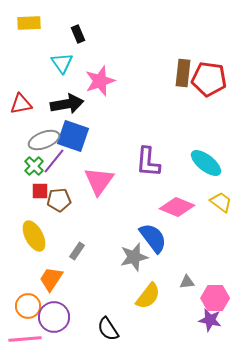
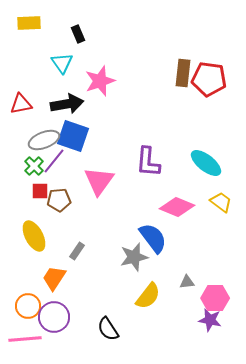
orange trapezoid: moved 3 px right, 1 px up
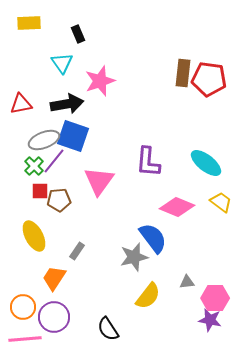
orange circle: moved 5 px left, 1 px down
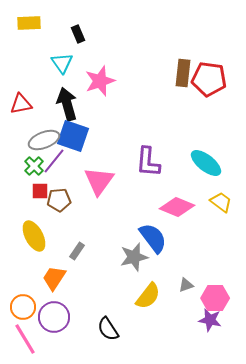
black arrow: rotated 96 degrees counterclockwise
gray triangle: moved 1 px left, 3 px down; rotated 14 degrees counterclockwise
pink line: rotated 64 degrees clockwise
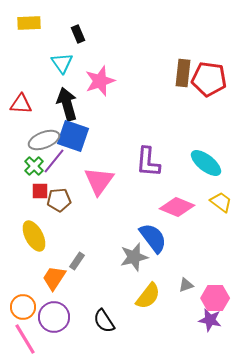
red triangle: rotated 15 degrees clockwise
gray rectangle: moved 10 px down
black semicircle: moved 4 px left, 8 px up
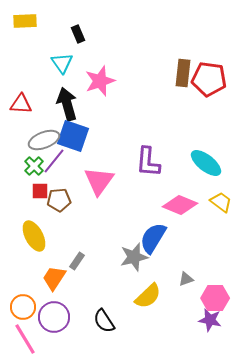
yellow rectangle: moved 4 px left, 2 px up
pink diamond: moved 3 px right, 2 px up
blue semicircle: rotated 112 degrees counterclockwise
gray triangle: moved 6 px up
yellow semicircle: rotated 8 degrees clockwise
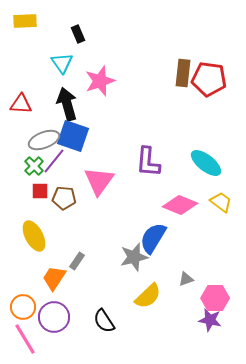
brown pentagon: moved 5 px right, 2 px up; rotated 10 degrees clockwise
